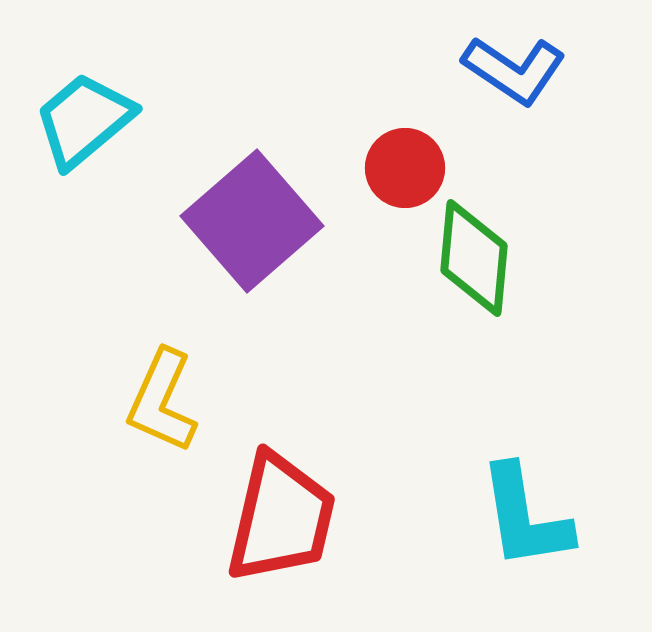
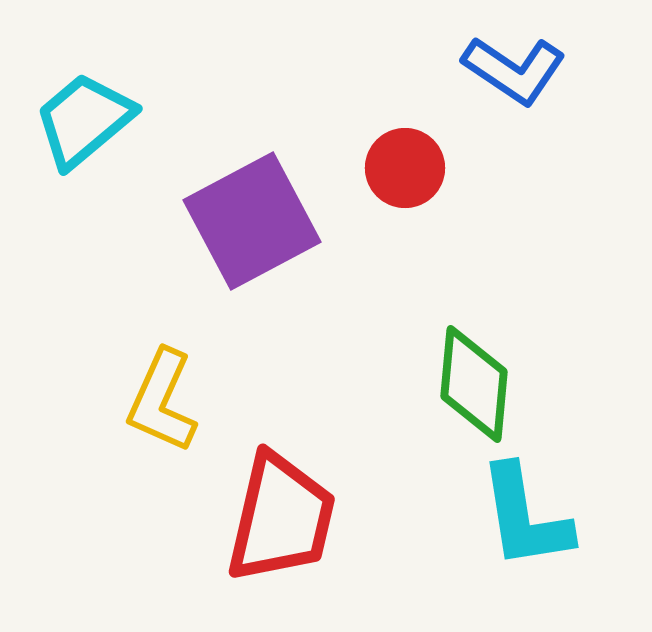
purple square: rotated 13 degrees clockwise
green diamond: moved 126 px down
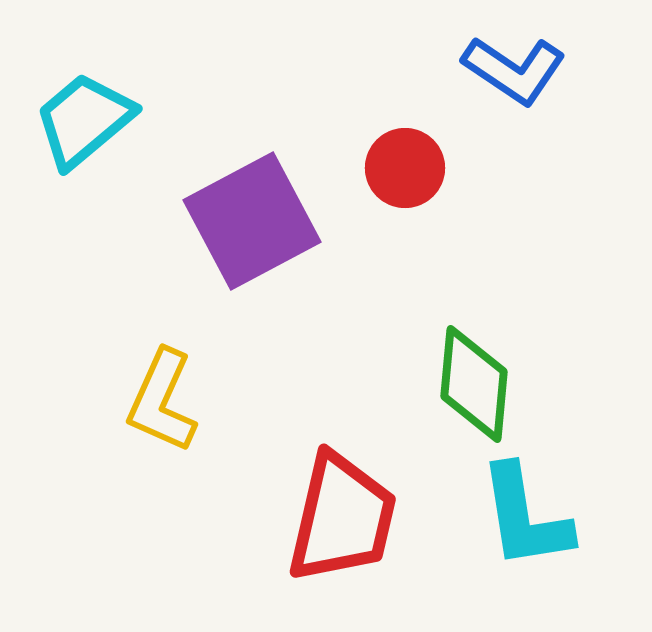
red trapezoid: moved 61 px right
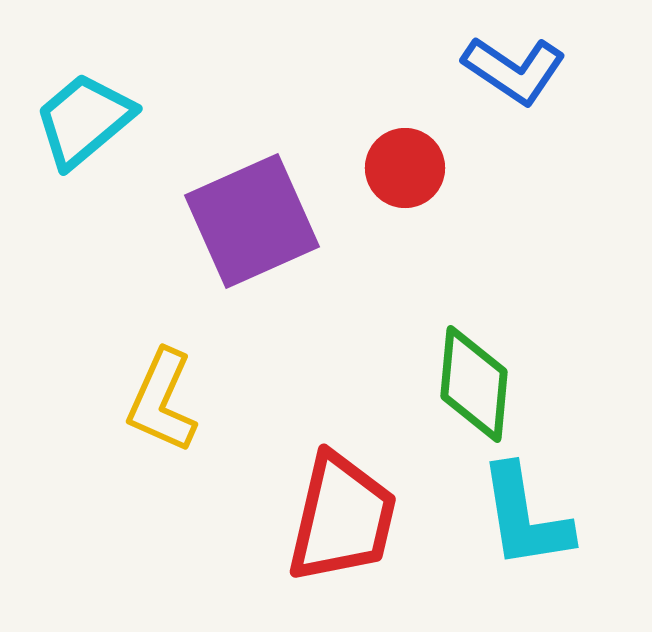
purple square: rotated 4 degrees clockwise
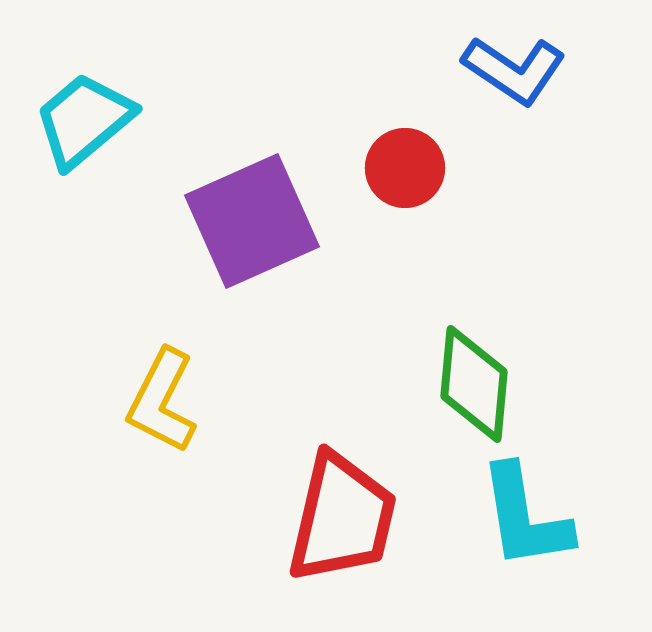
yellow L-shape: rotated 3 degrees clockwise
